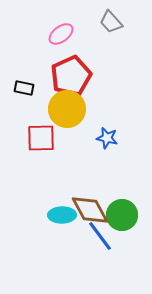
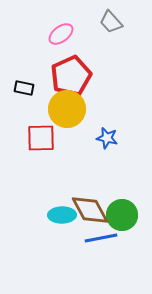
blue line: moved 1 px right, 2 px down; rotated 64 degrees counterclockwise
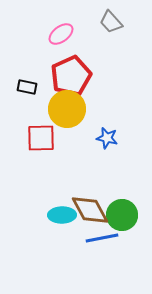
black rectangle: moved 3 px right, 1 px up
blue line: moved 1 px right
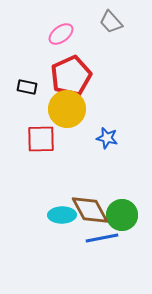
red square: moved 1 px down
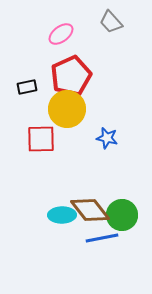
black rectangle: rotated 24 degrees counterclockwise
brown diamond: rotated 9 degrees counterclockwise
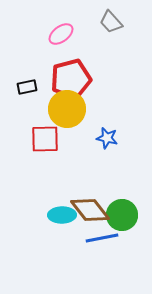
red pentagon: moved 3 px down; rotated 9 degrees clockwise
red square: moved 4 px right
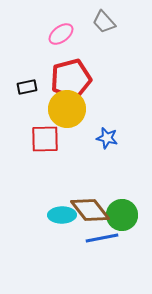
gray trapezoid: moved 7 px left
